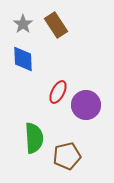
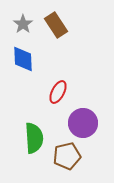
purple circle: moved 3 px left, 18 px down
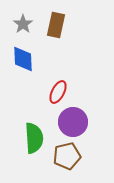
brown rectangle: rotated 45 degrees clockwise
purple circle: moved 10 px left, 1 px up
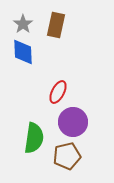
blue diamond: moved 7 px up
green semicircle: rotated 12 degrees clockwise
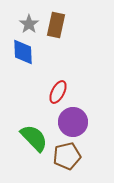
gray star: moved 6 px right
green semicircle: rotated 52 degrees counterclockwise
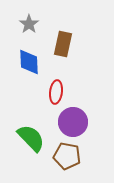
brown rectangle: moved 7 px right, 19 px down
blue diamond: moved 6 px right, 10 px down
red ellipse: moved 2 px left; rotated 20 degrees counterclockwise
green semicircle: moved 3 px left
brown pentagon: rotated 24 degrees clockwise
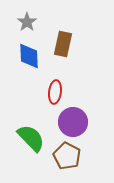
gray star: moved 2 px left, 2 px up
blue diamond: moved 6 px up
red ellipse: moved 1 px left
brown pentagon: rotated 16 degrees clockwise
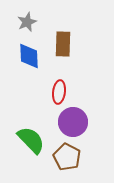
gray star: rotated 12 degrees clockwise
brown rectangle: rotated 10 degrees counterclockwise
red ellipse: moved 4 px right
green semicircle: moved 2 px down
brown pentagon: moved 1 px down
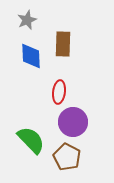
gray star: moved 2 px up
blue diamond: moved 2 px right
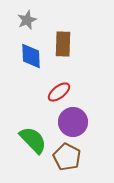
red ellipse: rotated 45 degrees clockwise
green semicircle: moved 2 px right
